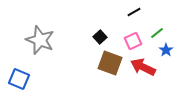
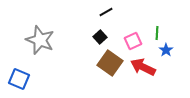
black line: moved 28 px left
green line: rotated 48 degrees counterclockwise
brown square: rotated 15 degrees clockwise
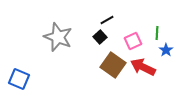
black line: moved 1 px right, 8 px down
gray star: moved 18 px right, 3 px up
brown square: moved 3 px right, 2 px down
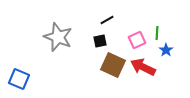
black square: moved 4 px down; rotated 32 degrees clockwise
pink square: moved 4 px right, 1 px up
brown square: rotated 10 degrees counterclockwise
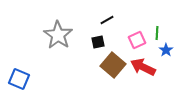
gray star: moved 2 px up; rotated 12 degrees clockwise
black square: moved 2 px left, 1 px down
brown square: rotated 15 degrees clockwise
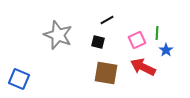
gray star: rotated 12 degrees counterclockwise
black square: rotated 24 degrees clockwise
brown square: moved 7 px left, 8 px down; rotated 30 degrees counterclockwise
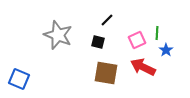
black line: rotated 16 degrees counterclockwise
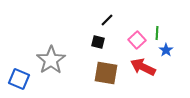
gray star: moved 7 px left, 25 px down; rotated 16 degrees clockwise
pink square: rotated 18 degrees counterclockwise
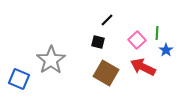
brown square: rotated 20 degrees clockwise
